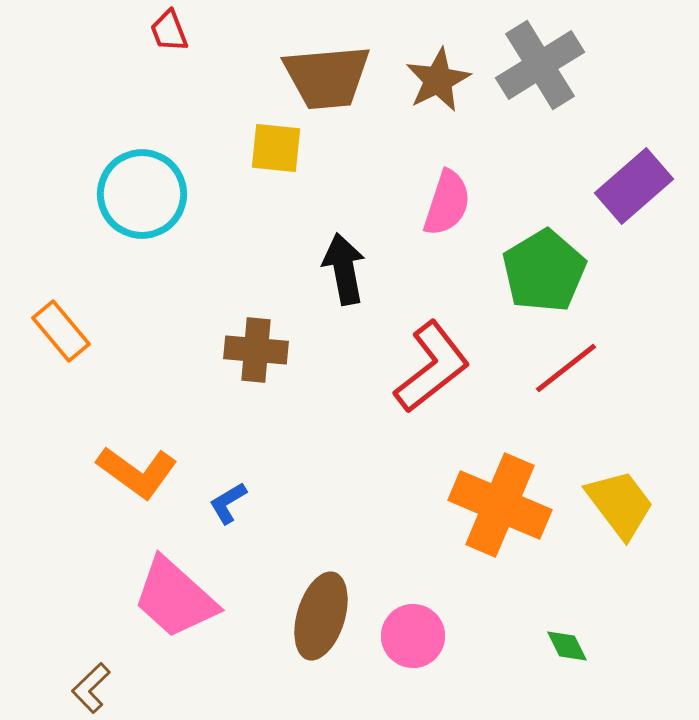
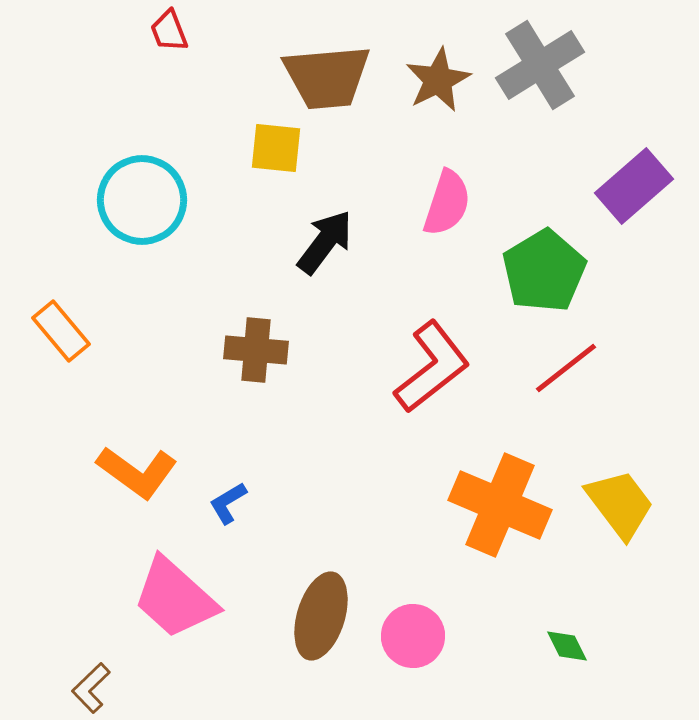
cyan circle: moved 6 px down
black arrow: moved 19 px left, 27 px up; rotated 48 degrees clockwise
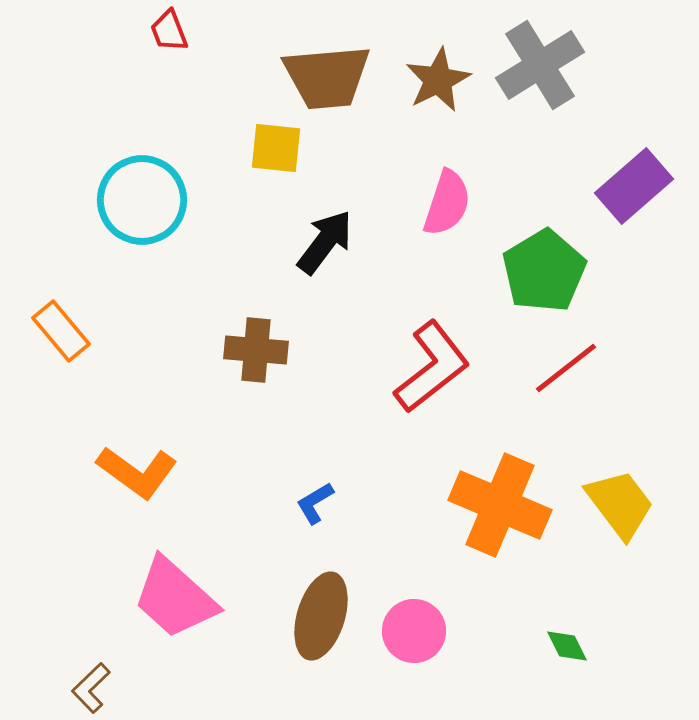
blue L-shape: moved 87 px right
pink circle: moved 1 px right, 5 px up
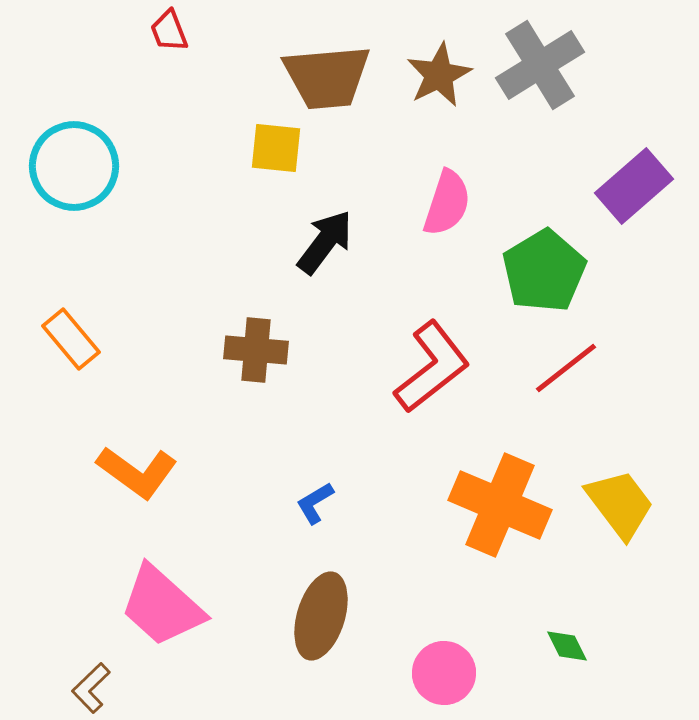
brown star: moved 1 px right, 5 px up
cyan circle: moved 68 px left, 34 px up
orange rectangle: moved 10 px right, 8 px down
pink trapezoid: moved 13 px left, 8 px down
pink circle: moved 30 px right, 42 px down
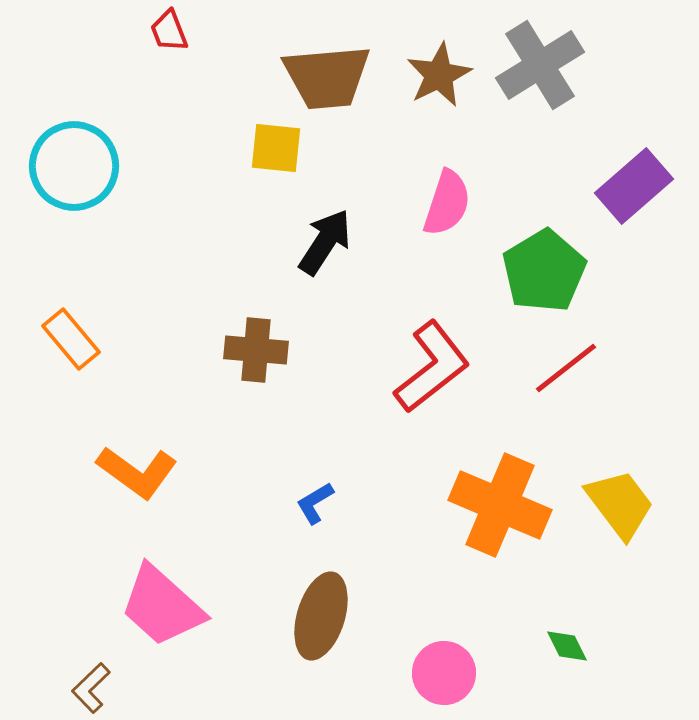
black arrow: rotated 4 degrees counterclockwise
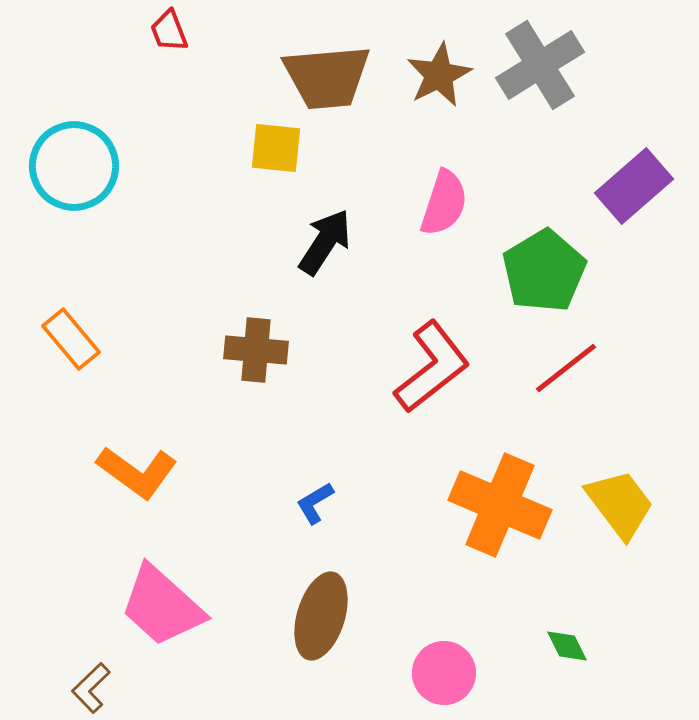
pink semicircle: moved 3 px left
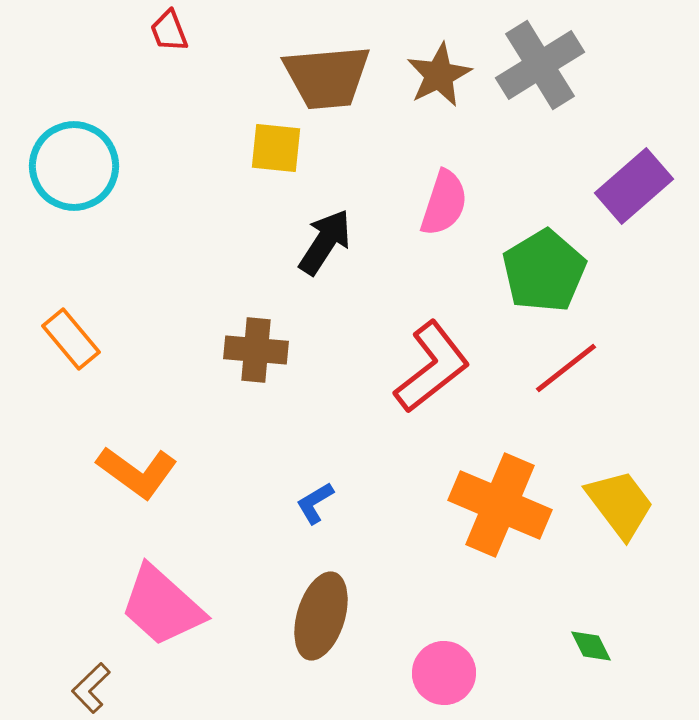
green diamond: moved 24 px right
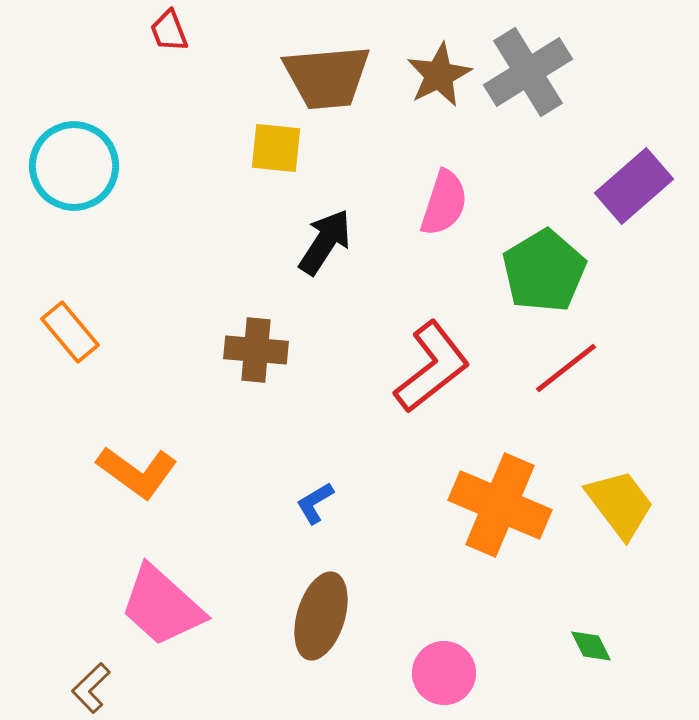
gray cross: moved 12 px left, 7 px down
orange rectangle: moved 1 px left, 7 px up
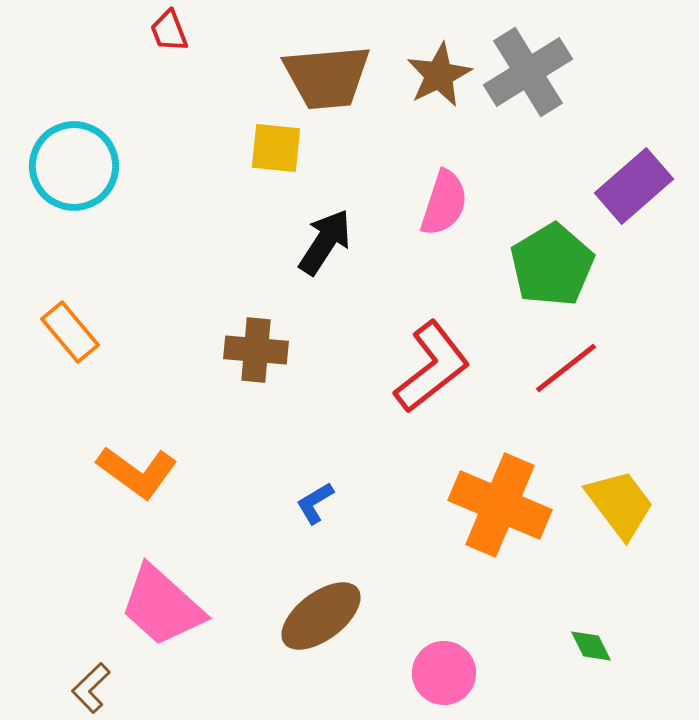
green pentagon: moved 8 px right, 6 px up
brown ellipse: rotated 36 degrees clockwise
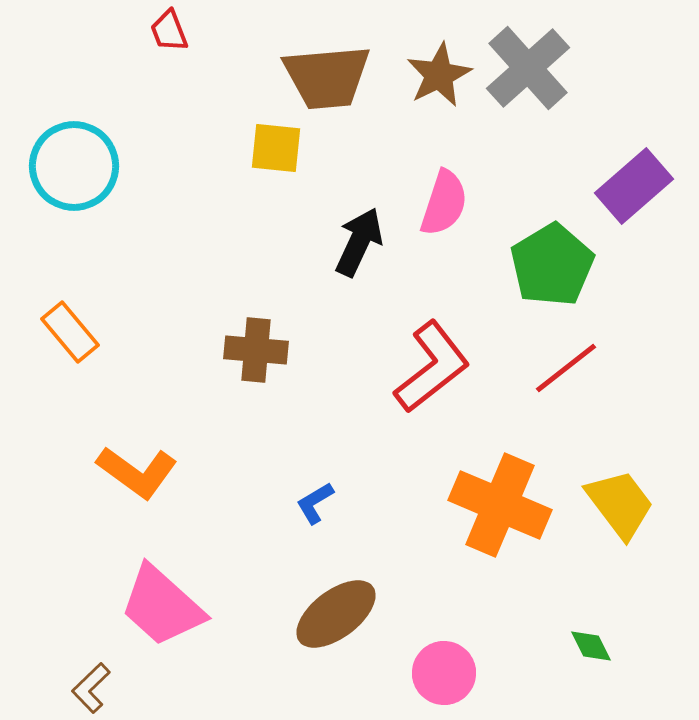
gray cross: moved 4 px up; rotated 10 degrees counterclockwise
black arrow: moved 34 px right; rotated 8 degrees counterclockwise
brown ellipse: moved 15 px right, 2 px up
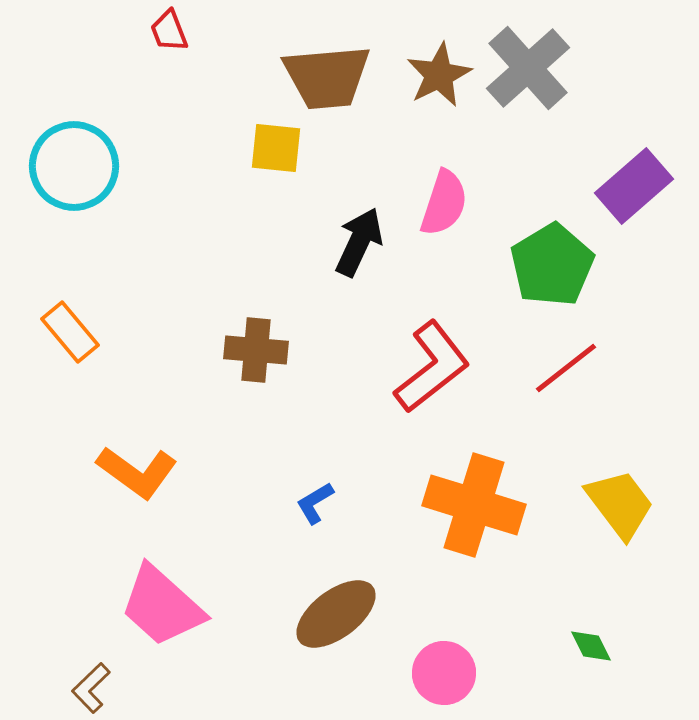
orange cross: moved 26 px left; rotated 6 degrees counterclockwise
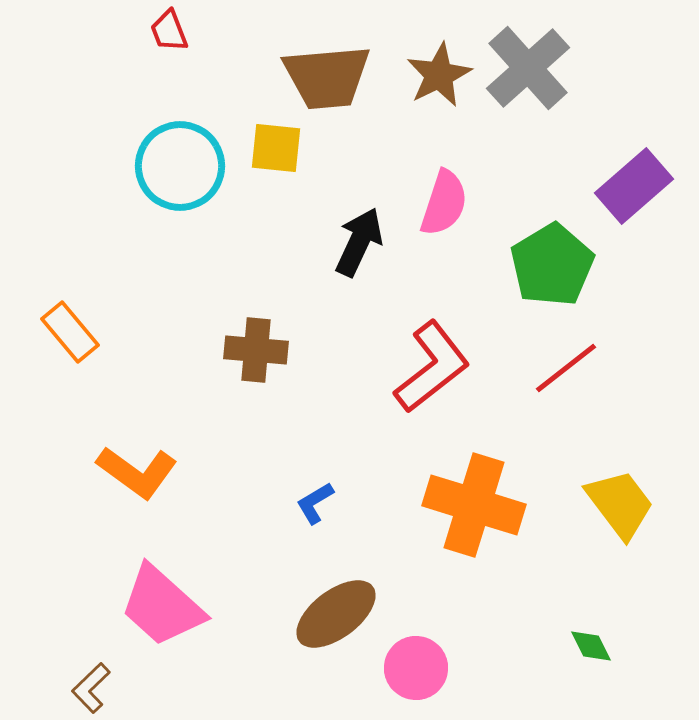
cyan circle: moved 106 px right
pink circle: moved 28 px left, 5 px up
